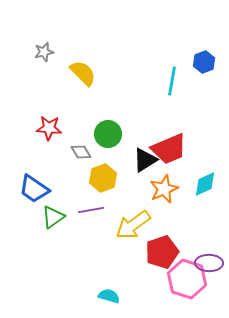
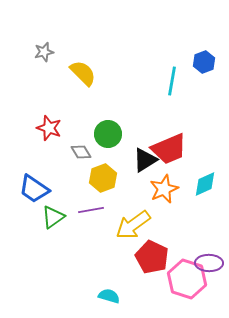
red star: rotated 15 degrees clockwise
red pentagon: moved 10 px left, 5 px down; rotated 28 degrees counterclockwise
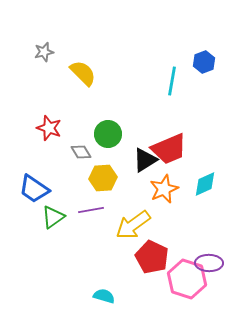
yellow hexagon: rotated 16 degrees clockwise
cyan semicircle: moved 5 px left
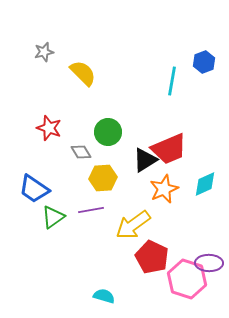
green circle: moved 2 px up
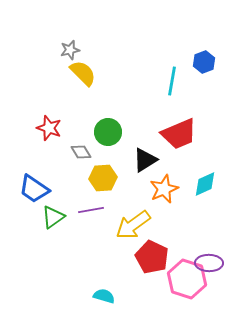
gray star: moved 26 px right, 2 px up
red trapezoid: moved 10 px right, 15 px up
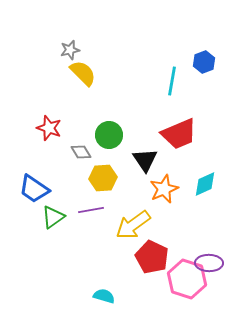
green circle: moved 1 px right, 3 px down
black triangle: rotated 32 degrees counterclockwise
